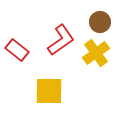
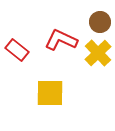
red L-shape: rotated 120 degrees counterclockwise
yellow cross: moved 2 px right; rotated 8 degrees counterclockwise
yellow square: moved 1 px right, 2 px down
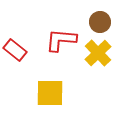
red L-shape: rotated 20 degrees counterclockwise
red rectangle: moved 2 px left
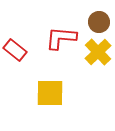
brown circle: moved 1 px left
red L-shape: moved 2 px up
yellow cross: moved 1 px up
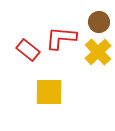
red rectangle: moved 13 px right
yellow square: moved 1 px left, 1 px up
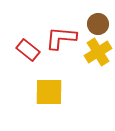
brown circle: moved 1 px left, 2 px down
yellow cross: rotated 12 degrees clockwise
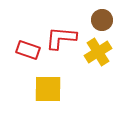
brown circle: moved 4 px right, 4 px up
red rectangle: rotated 20 degrees counterclockwise
yellow square: moved 1 px left, 3 px up
